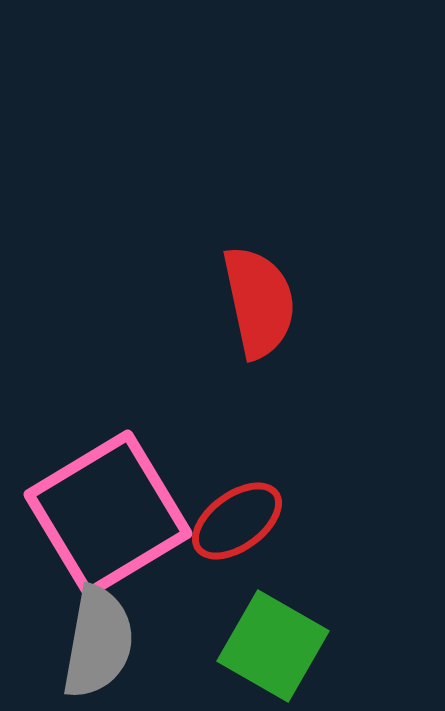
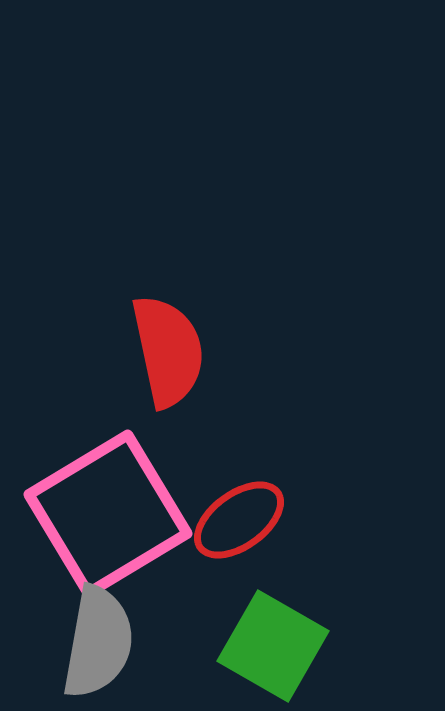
red semicircle: moved 91 px left, 49 px down
red ellipse: moved 2 px right, 1 px up
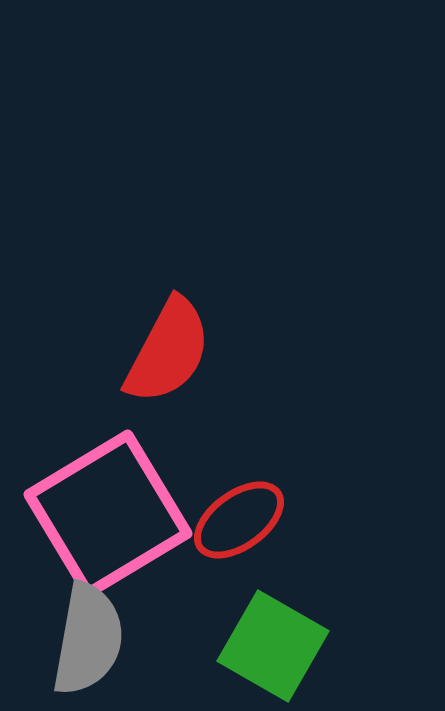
red semicircle: rotated 40 degrees clockwise
gray semicircle: moved 10 px left, 3 px up
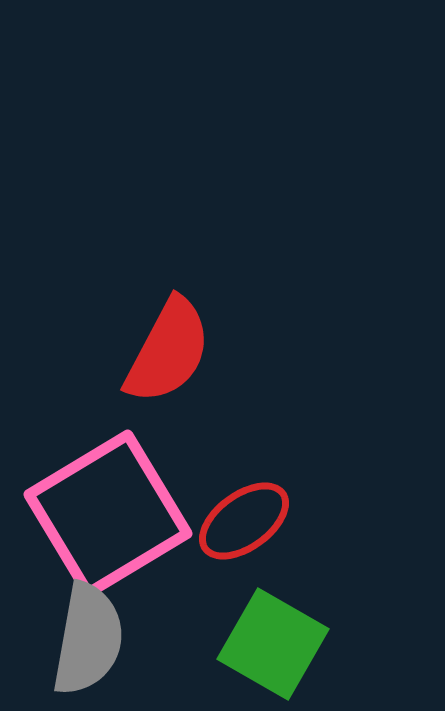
red ellipse: moved 5 px right, 1 px down
green square: moved 2 px up
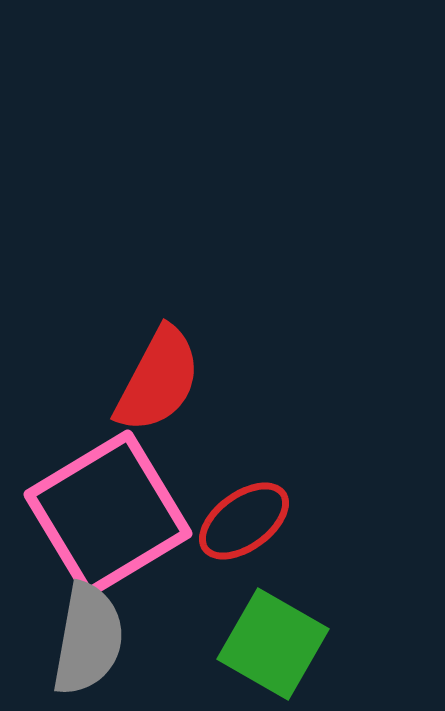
red semicircle: moved 10 px left, 29 px down
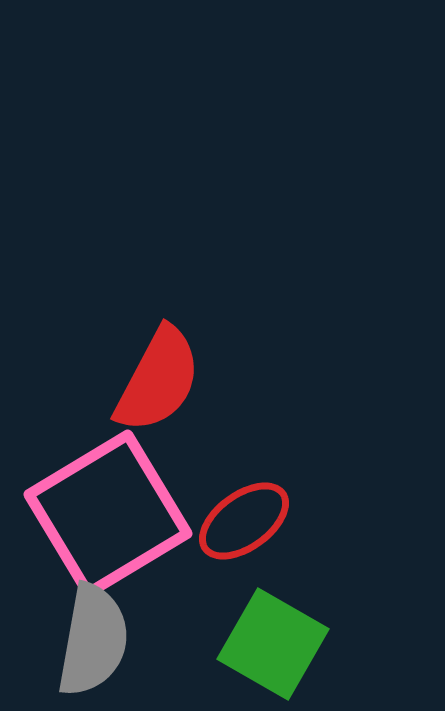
gray semicircle: moved 5 px right, 1 px down
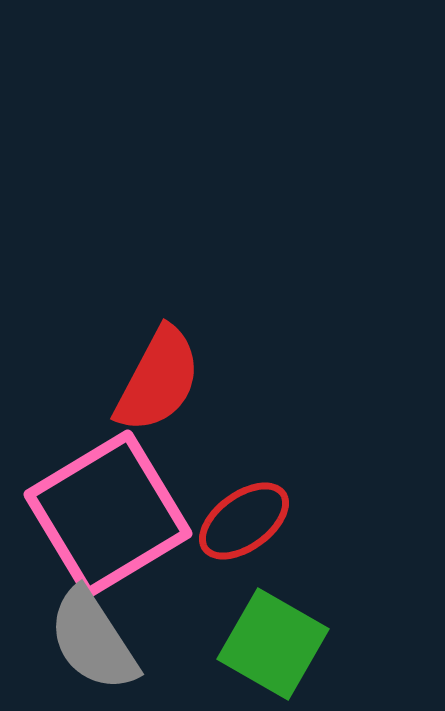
gray semicircle: rotated 137 degrees clockwise
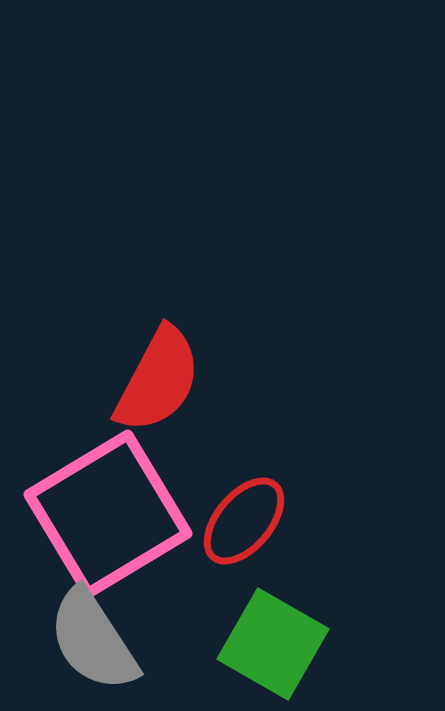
red ellipse: rotated 14 degrees counterclockwise
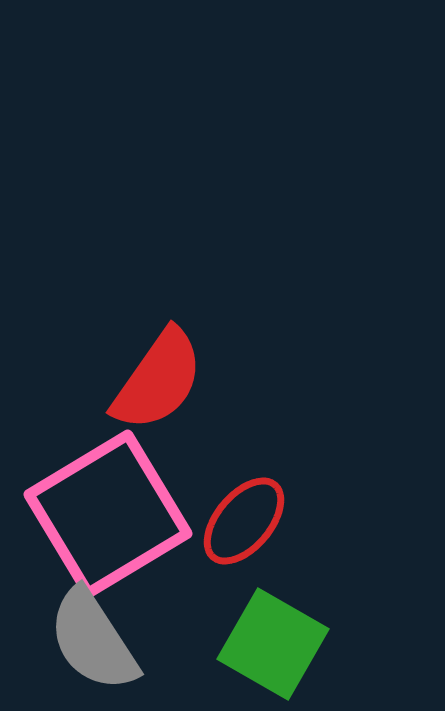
red semicircle: rotated 7 degrees clockwise
